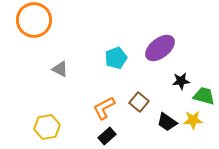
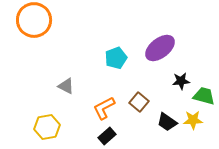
gray triangle: moved 6 px right, 17 px down
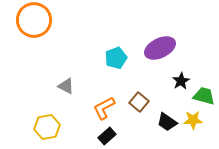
purple ellipse: rotated 12 degrees clockwise
black star: rotated 24 degrees counterclockwise
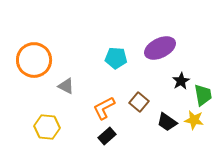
orange circle: moved 40 px down
cyan pentagon: rotated 25 degrees clockwise
green trapezoid: moved 1 px left, 1 px up; rotated 65 degrees clockwise
yellow star: moved 1 px right; rotated 12 degrees clockwise
yellow hexagon: rotated 15 degrees clockwise
